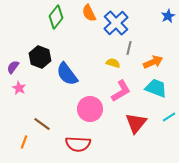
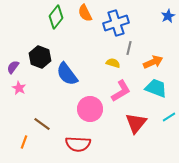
orange semicircle: moved 4 px left
blue cross: rotated 25 degrees clockwise
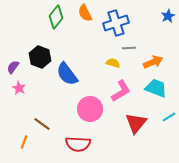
gray line: rotated 72 degrees clockwise
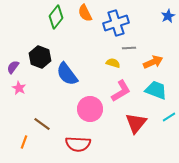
cyan trapezoid: moved 2 px down
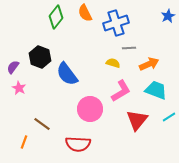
orange arrow: moved 4 px left, 2 px down
red triangle: moved 1 px right, 3 px up
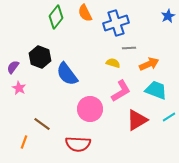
red triangle: rotated 20 degrees clockwise
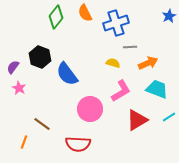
blue star: moved 1 px right
gray line: moved 1 px right, 1 px up
orange arrow: moved 1 px left, 1 px up
cyan trapezoid: moved 1 px right, 1 px up
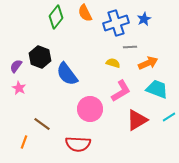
blue star: moved 25 px left, 3 px down
purple semicircle: moved 3 px right, 1 px up
